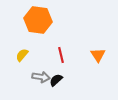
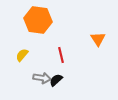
orange triangle: moved 16 px up
gray arrow: moved 1 px right, 1 px down
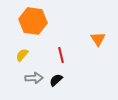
orange hexagon: moved 5 px left, 1 px down
gray arrow: moved 8 px left; rotated 12 degrees counterclockwise
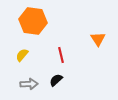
gray arrow: moved 5 px left, 6 px down
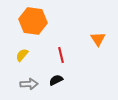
black semicircle: rotated 16 degrees clockwise
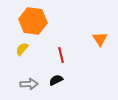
orange triangle: moved 2 px right
yellow semicircle: moved 6 px up
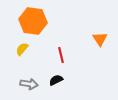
gray arrow: rotated 12 degrees clockwise
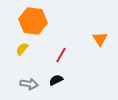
red line: rotated 42 degrees clockwise
